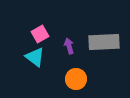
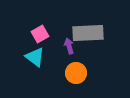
gray rectangle: moved 16 px left, 9 px up
orange circle: moved 6 px up
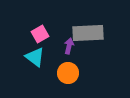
purple arrow: rotated 28 degrees clockwise
orange circle: moved 8 px left
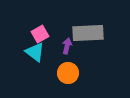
purple arrow: moved 2 px left
cyan triangle: moved 5 px up
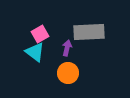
gray rectangle: moved 1 px right, 1 px up
purple arrow: moved 2 px down
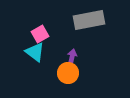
gray rectangle: moved 12 px up; rotated 8 degrees counterclockwise
purple arrow: moved 5 px right, 9 px down
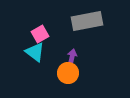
gray rectangle: moved 2 px left, 1 px down
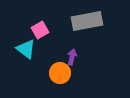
pink square: moved 4 px up
cyan triangle: moved 9 px left, 3 px up
orange circle: moved 8 px left
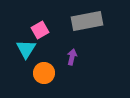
cyan triangle: rotated 25 degrees clockwise
orange circle: moved 16 px left
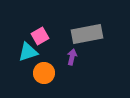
gray rectangle: moved 13 px down
pink square: moved 6 px down
cyan triangle: moved 2 px right, 3 px down; rotated 40 degrees clockwise
